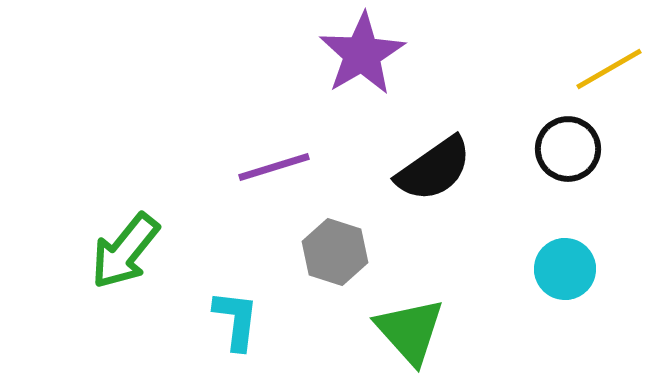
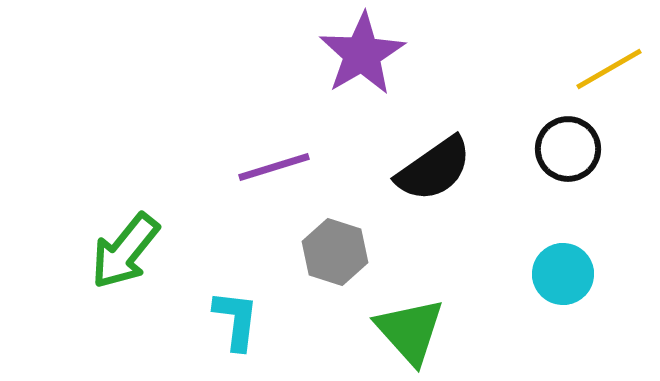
cyan circle: moved 2 px left, 5 px down
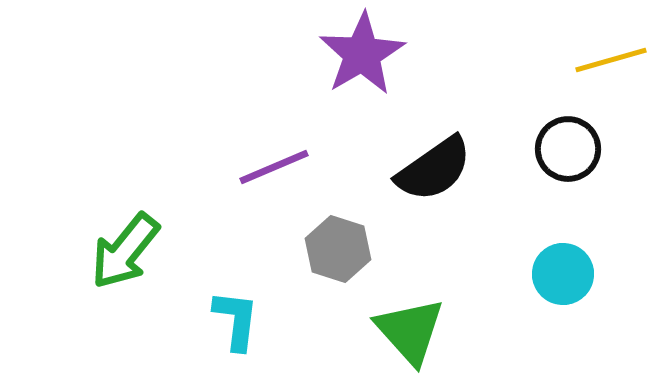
yellow line: moved 2 px right, 9 px up; rotated 14 degrees clockwise
purple line: rotated 6 degrees counterclockwise
gray hexagon: moved 3 px right, 3 px up
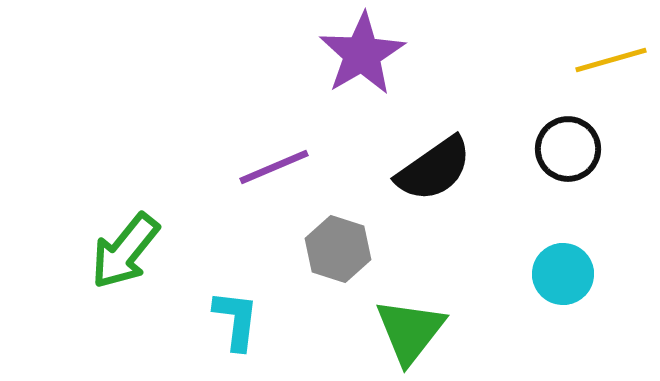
green triangle: rotated 20 degrees clockwise
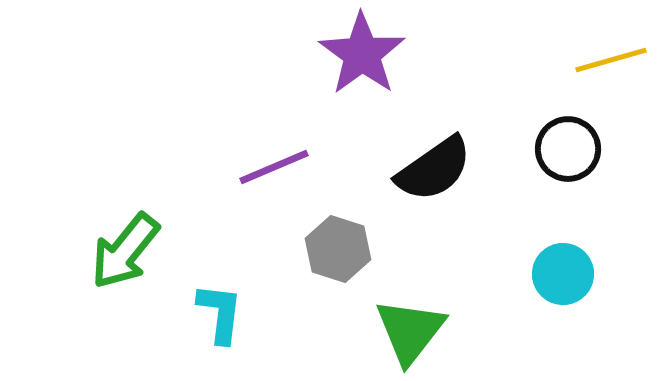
purple star: rotated 6 degrees counterclockwise
cyan L-shape: moved 16 px left, 7 px up
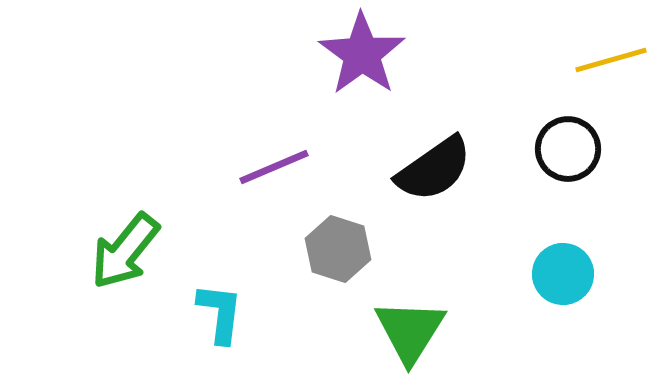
green triangle: rotated 6 degrees counterclockwise
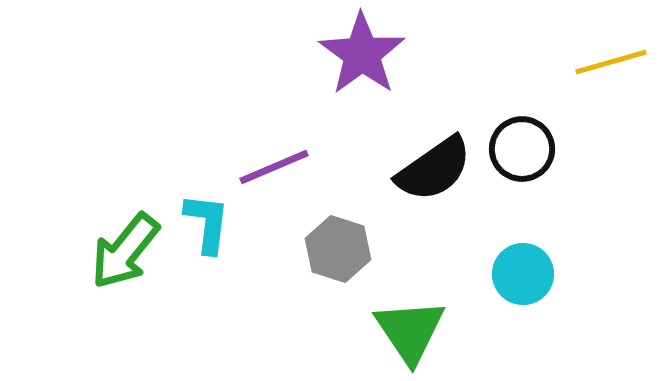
yellow line: moved 2 px down
black circle: moved 46 px left
cyan circle: moved 40 px left
cyan L-shape: moved 13 px left, 90 px up
green triangle: rotated 6 degrees counterclockwise
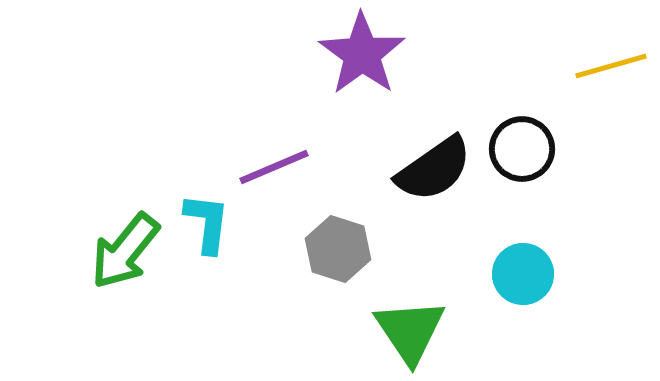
yellow line: moved 4 px down
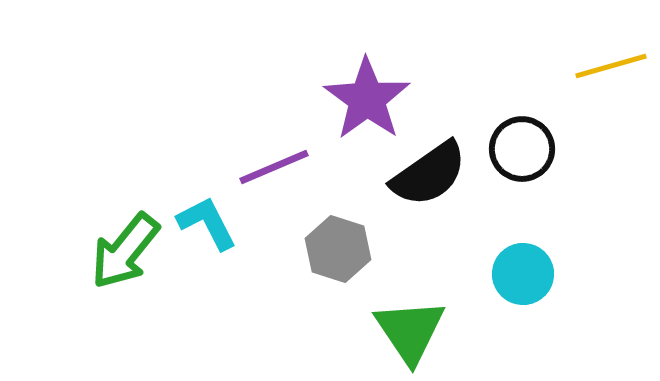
purple star: moved 5 px right, 45 px down
black semicircle: moved 5 px left, 5 px down
cyan L-shape: rotated 34 degrees counterclockwise
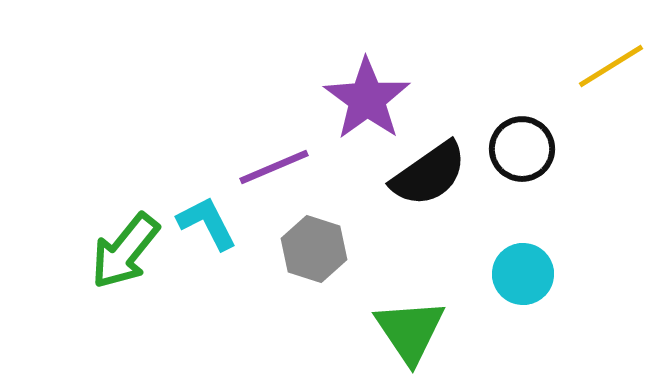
yellow line: rotated 16 degrees counterclockwise
gray hexagon: moved 24 px left
